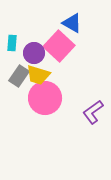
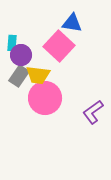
blue triangle: rotated 20 degrees counterclockwise
purple circle: moved 13 px left, 2 px down
yellow trapezoid: rotated 10 degrees counterclockwise
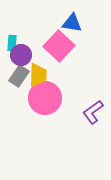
yellow trapezoid: rotated 95 degrees counterclockwise
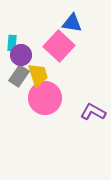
yellow trapezoid: rotated 20 degrees counterclockwise
purple L-shape: rotated 65 degrees clockwise
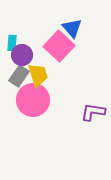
blue triangle: moved 5 px down; rotated 40 degrees clockwise
purple circle: moved 1 px right
pink circle: moved 12 px left, 2 px down
purple L-shape: rotated 20 degrees counterclockwise
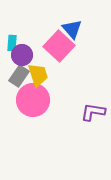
blue triangle: moved 1 px down
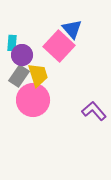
purple L-shape: moved 1 px right, 1 px up; rotated 40 degrees clockwise
